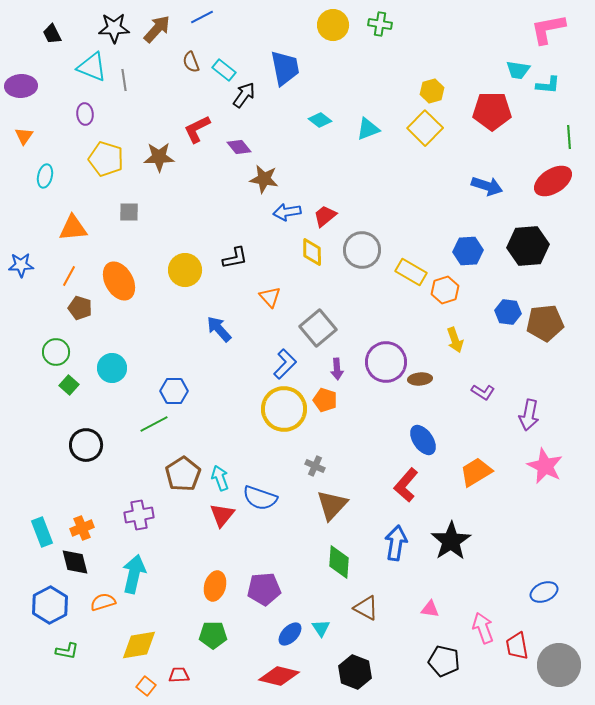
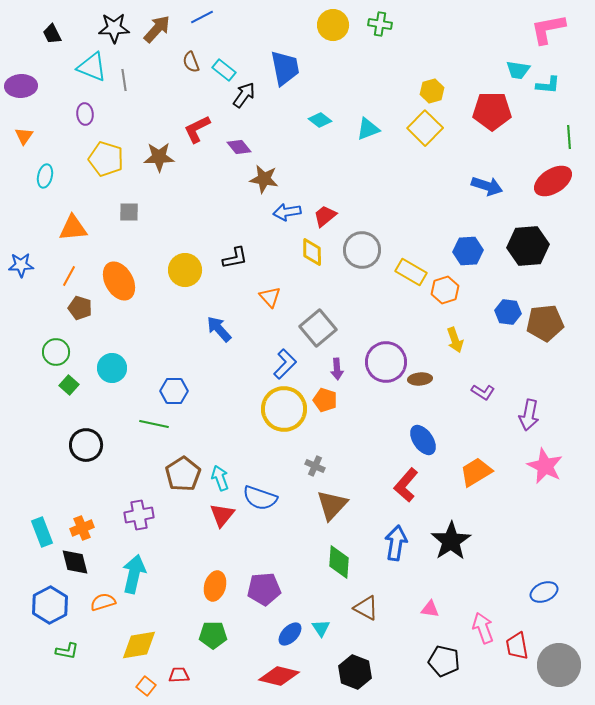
green line at (154, 424): rotated 40 degrees clockwise
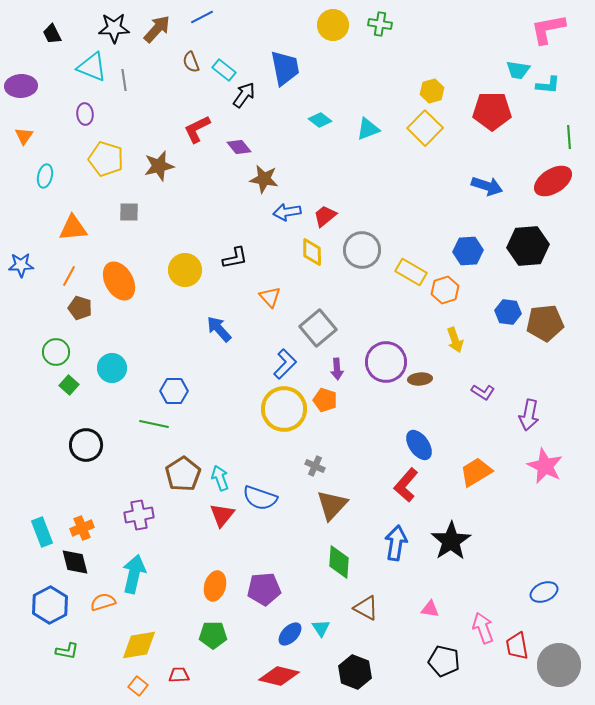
brown star at (159, 157): moved 9 px down; rotated 12 degrees counterclockwise
blue ellipse at (423, 440): moved 4 px left, 5 px down
orange square at (146, 686): moved 8 px left
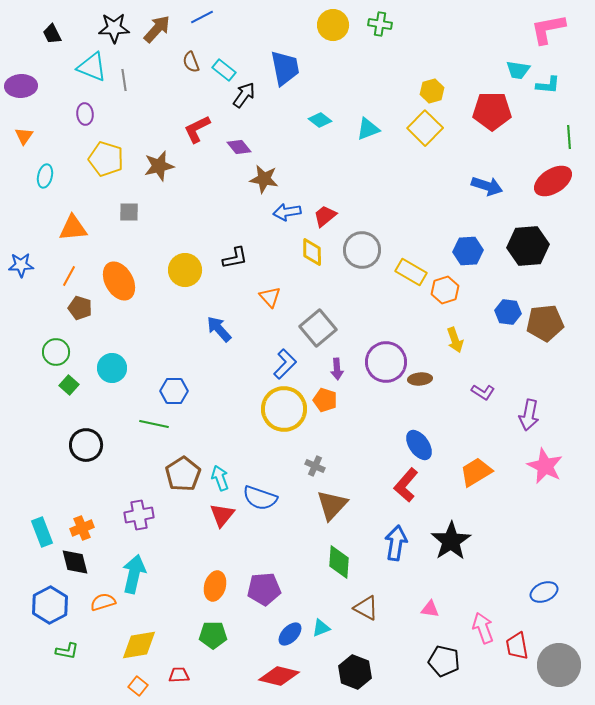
cyan triangle at (321, 628): rotated 42 degrees clockwise
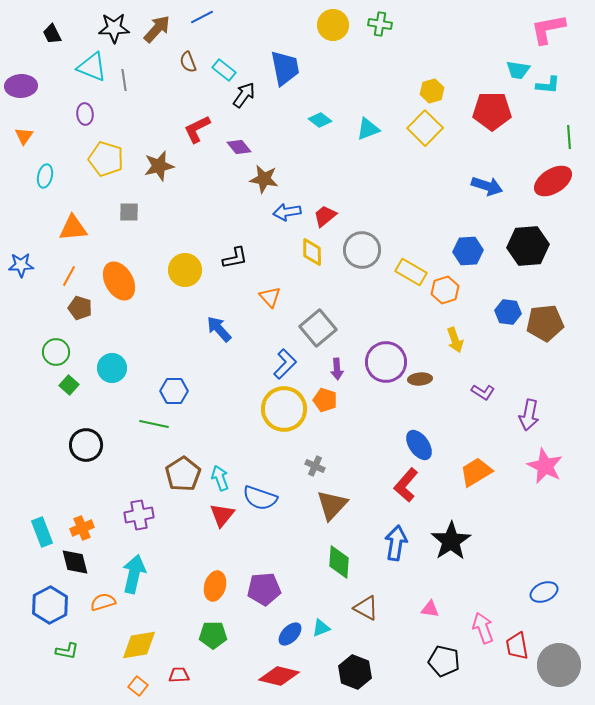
brown semicircle at (191, 62): moved 3 px left
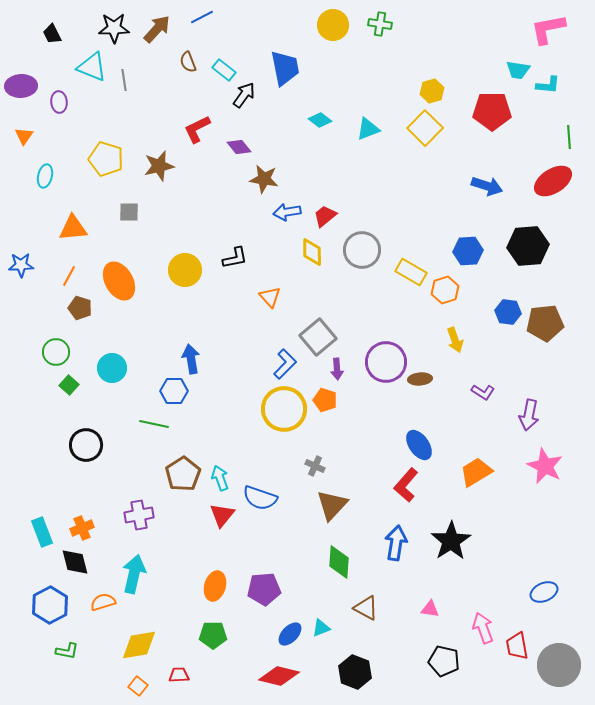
purple ellipse at (85, 114): moved 26 px left, 12 px up
gray square at (318, 328): moved 9 px down
blue arrow at (219, 329): moved 28 px left, 30 px down; rotated 32 degrees clockwise
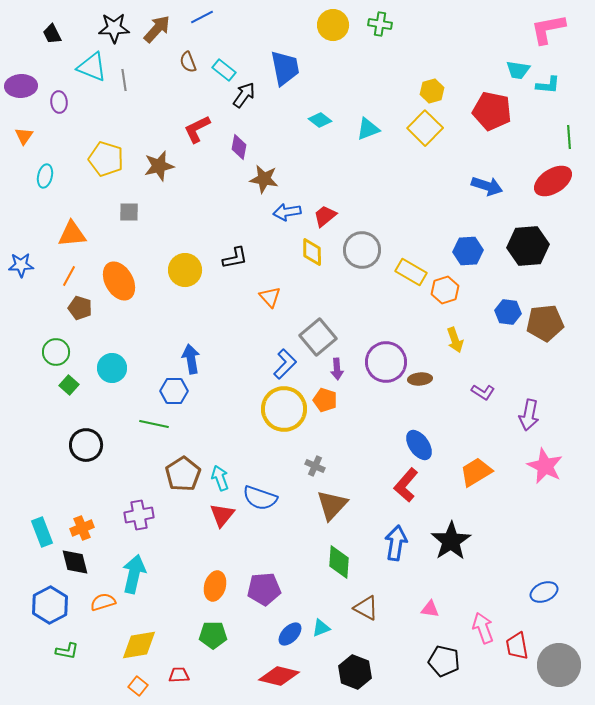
red pentagon at (492, 111): rotated 12 degrees clockwise
purple diamond at (239, 147): rotated 50 degrees clockwise
orange triangle at (73, 228): moved 1 px left, 6 px down
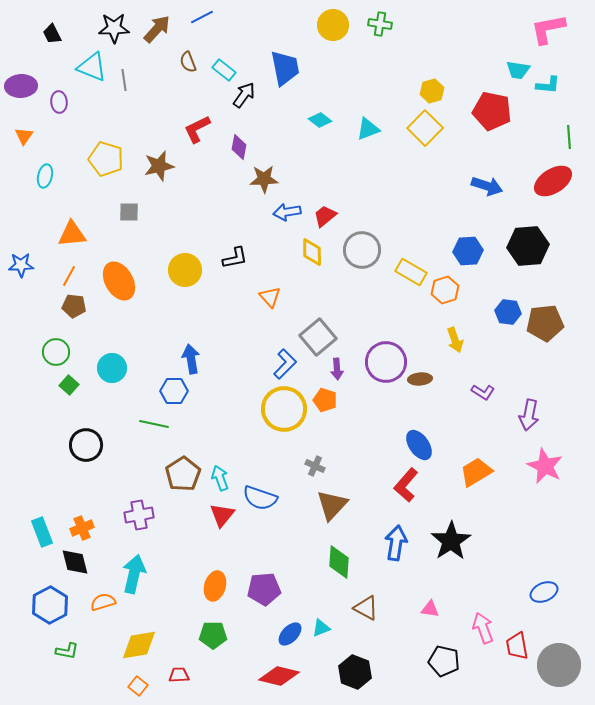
brown star at (264, 179): rotated 12 degrees counterclockwise
brown pentagon at (80, 308): moved 6 px left, 2 px up; rotated 10 degrees counterclockwise
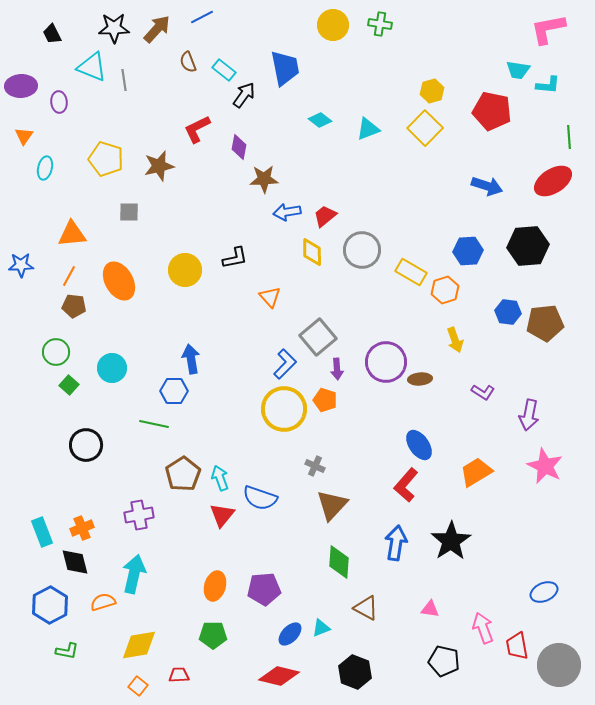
cyan ellipse at (45, 176): moved 8 px up
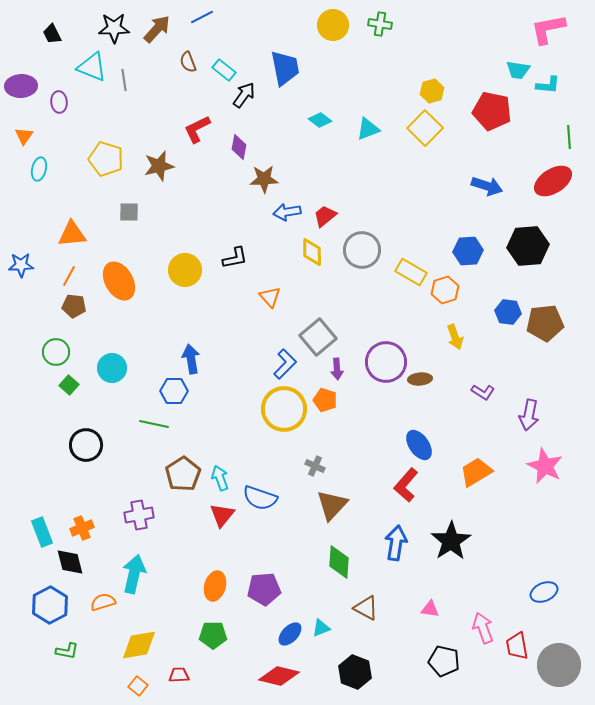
cyan ellipse at (45, 168): moved 6 px left, 1 px down
yellow arrow at (455, 340): moved 3 px up
black diamond at (75, 562): moved 5 px left
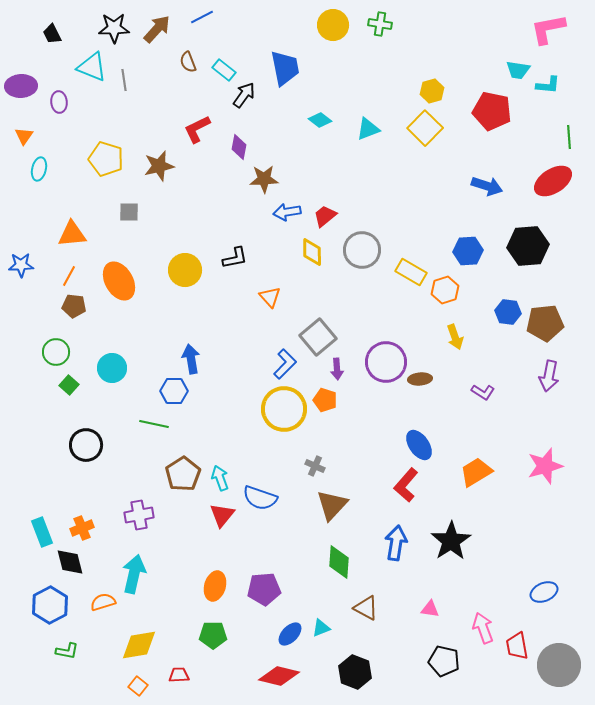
purple arrow at (529, 415): moved 20 px right, 39 px up
pink star at (545, 466): rotated 30 degrees clockwise
